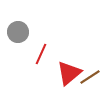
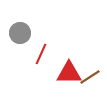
gray circle: moved 2 px right, 1 px down
red triangle: rotated 40 degrees clockwise
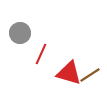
red triangle: rotated 16 degrees clockwise
brown line: moved 2 px up
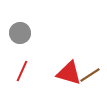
red line: moved 19 px left, 17 px down
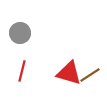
red line: rotated 10 degrees counterclockwise
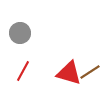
red line: moved 1 px right; rotated 15 degrees clockwise
brown line: moved 3 px up
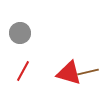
brown line: moved 2 px left; rotated 20 degrees clockwise
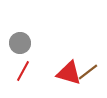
gray circle: moved 10 px down
brown line: rotated 25 degrees counterclockwise
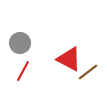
red triangle: moved 14 px up; rotated 12 degrees clockwise
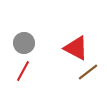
gray circle: moved 4 px right
red triangle: moved 7 px right, 11 px up
